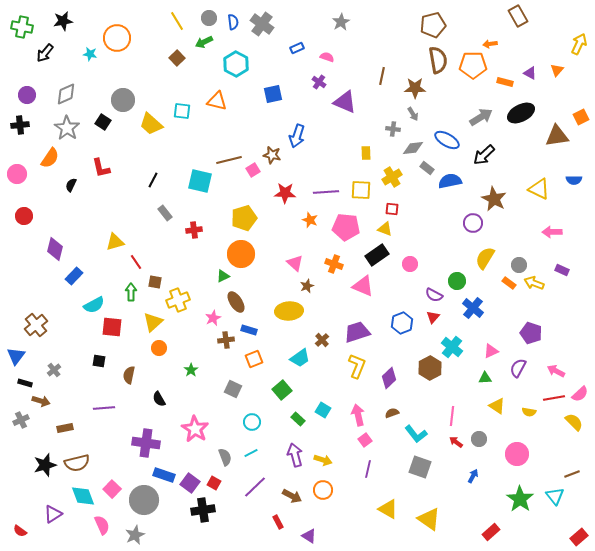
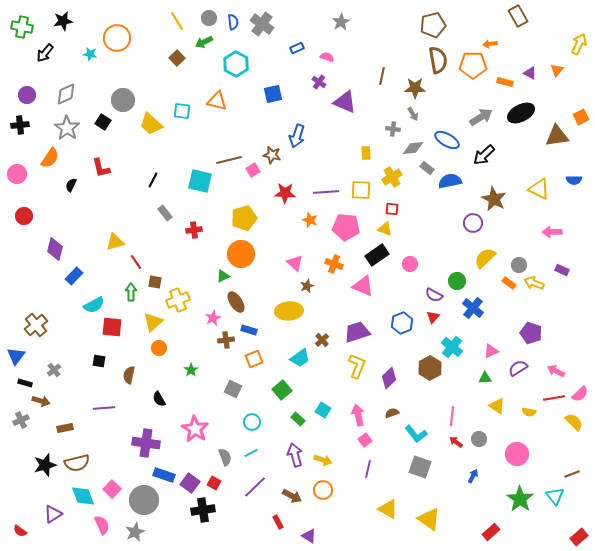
yellow semicircle at (485, 258): rotated 15 degrees clockwise
purple semicircle at (518, 368): rotated 30 degrees clockwise
gray star at (135, 535): moved 3 px up
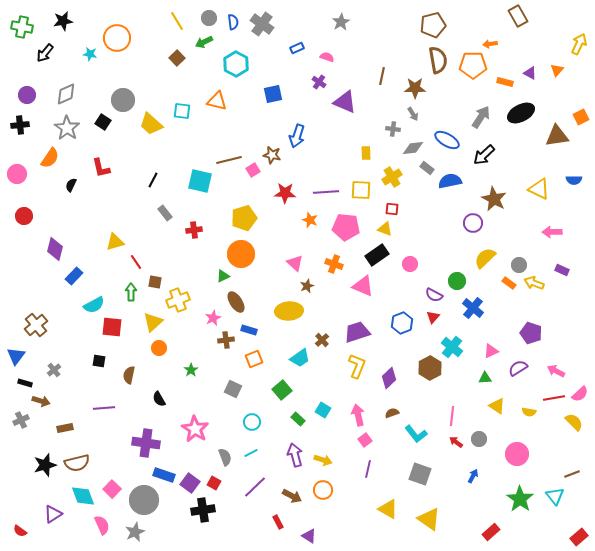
gray arrow at (481, 117): rotated 25 degrees counterclockwise
gray square at (420, 467): moved 7 px down
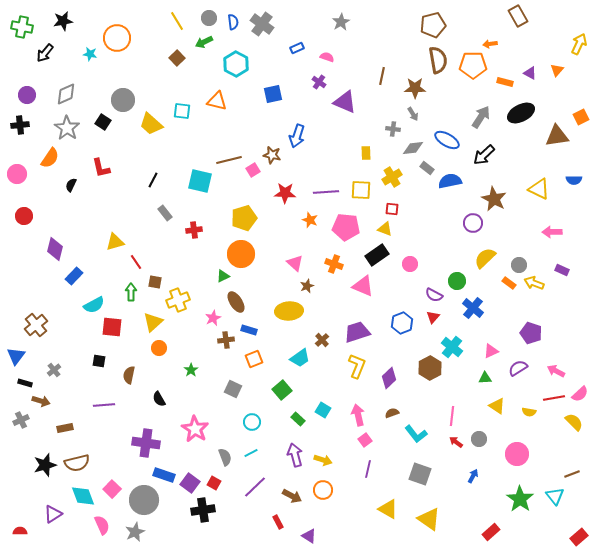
purple line at (104, 408): moved 3 px up
red semicircle at (20, 531): rotated 144 degrees clockwise
